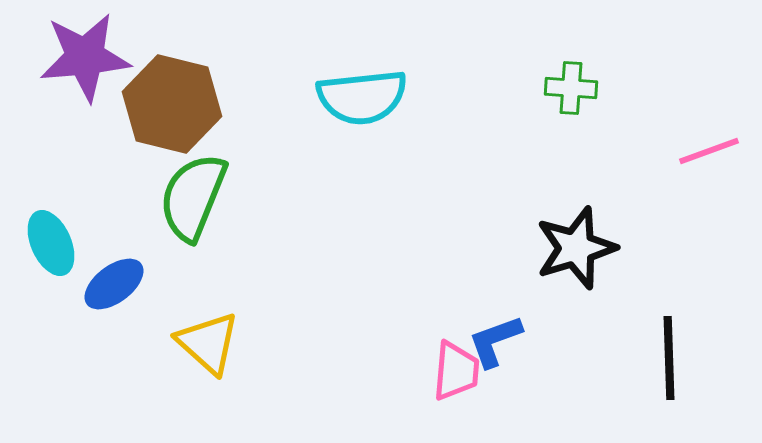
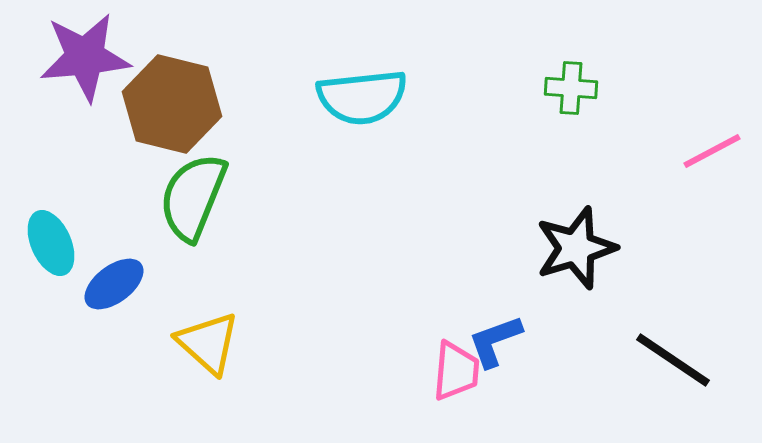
pink line: moved 3 px right; rotated 8 degrees counterclockwise
black line: moved 4 px right, 2 px down; rotated 54 degrees counterclockwise
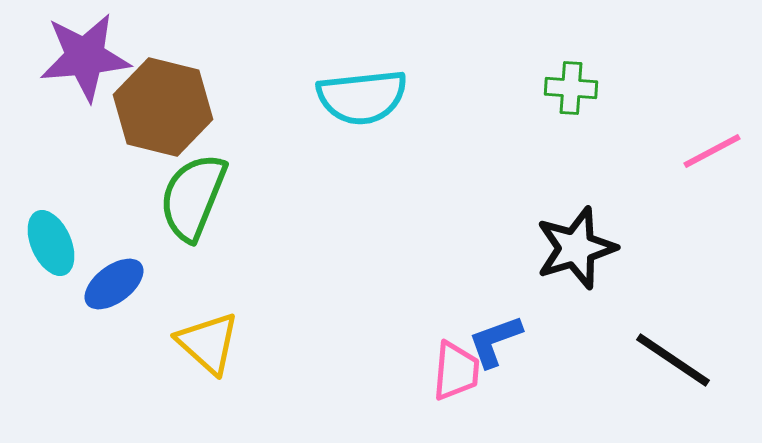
brown hexagon: moved 9 px left, 3 px down
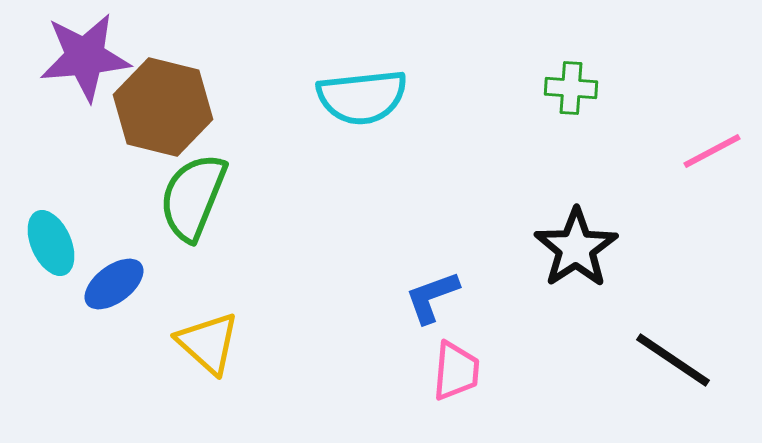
black star: rotated 16 degrees counterclockwise
blue L-shape: moved 63 px left, 44 px up
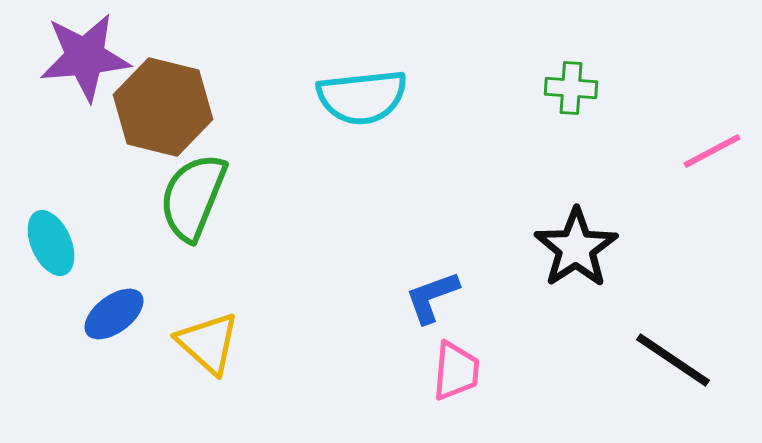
blue ellipse: moved 30 px down
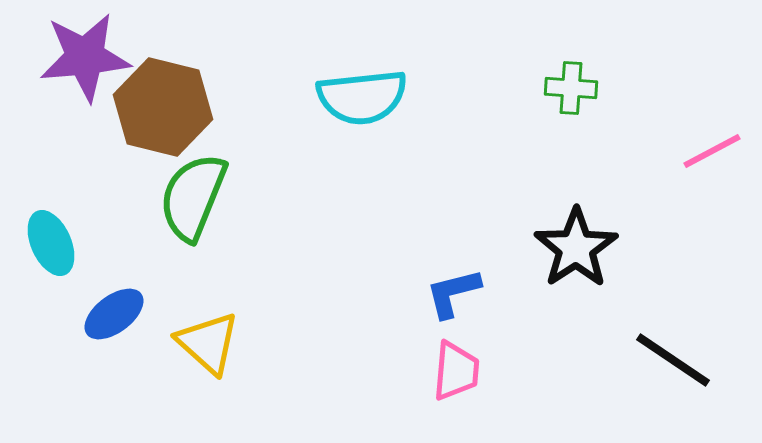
blue L-shape: moved 21 px right, 4 px up; rotated 6 degrees clockwise
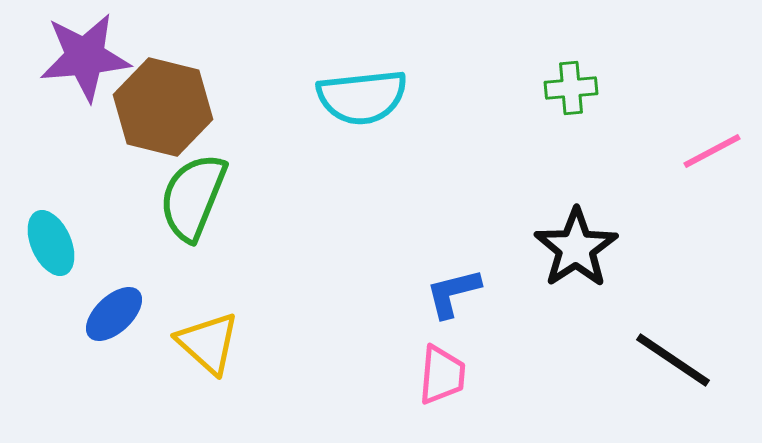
green cross: rotated 9 degrees counterclockwise
blue ellipse: rotated 6 degrees counterclockwise
pink trapezoid: moved 14 px left, 4 px down
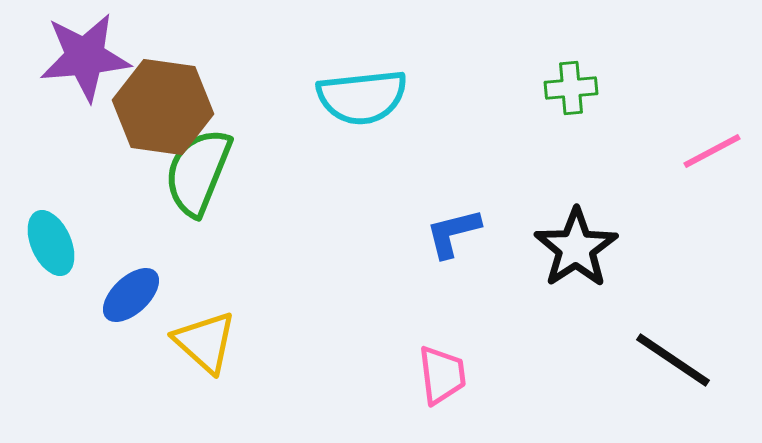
brown hexagon: rotated 6 degrees counterclockwise
green semicircle: moved 5 px right, 25 px up
blue L-shape: moved 60 px up
blue ellipse: moved 17 px right, 19 px up
yellow triangle: moved 3 px left, 1 px up
pink trapezoid: rotated 12 degrees counterclockwise
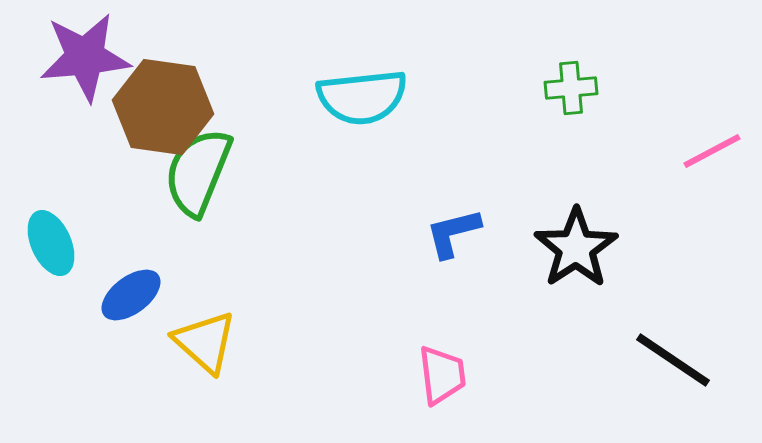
blue ellipse: rotated 6 degrees clockwise
